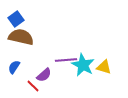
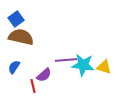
cyan star: rotated 20 degrees counterclockwise
red line: rotated 32 degrees clockwise
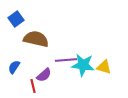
brown semicircle: moved 15 px right, 2 px down
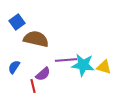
blue square: moved 1 px right, 3 px down
purple semicircle: moved 1 px left, 1 px up
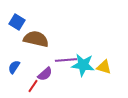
blue square: rotated 21 degrees counterclockwise
purple semicircle: moved 2 px right
red line: rotated 48 degrees clockwise
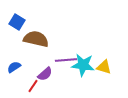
blue semicircle: rotated 24 degrees clockwise
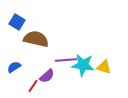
purple semicircle: moved 2 px right, 2 px down
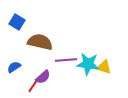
brown semicircle: moved 4 px right, 3 px down
cyan star: moved 5 px right, 1 px up
purple semicircle: moved 4 px left, 1 px down
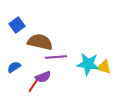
blue square: moved 3 px down; rotated 21 degrees clockwise
purple line: moved 10 px left, 3 px up
purple semicircle: rotated 21 degrees clockwise
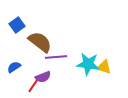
brown semicircle: rotated 25 degrees clockwise
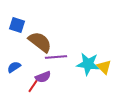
blue square: rotated 35 degrees counterclockwise
yellow triangle: rotated 28 degrees clockwise
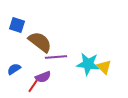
blue semicircle: moved 2 px down
